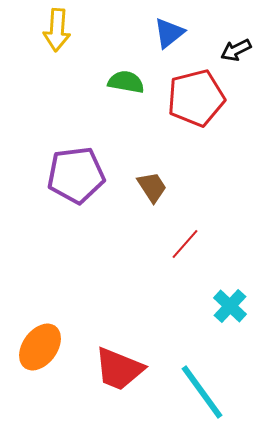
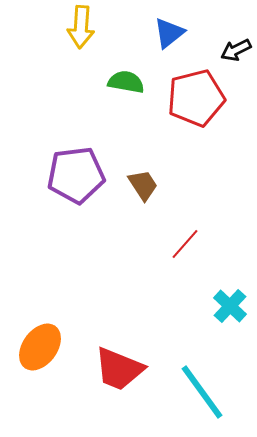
yellow arrow: moved 24 px right, 3 px up
brown trapezoid: moved 9 px left, 2 px up
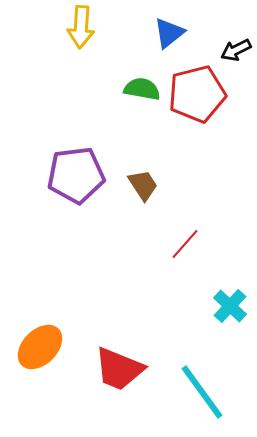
green semicircle: moved 16 px right, 7 px down
red pentagon: moved 1 px right, 4 px up
orange ellipse: rotated 9 degrees clockwise
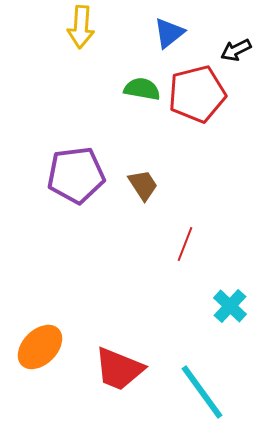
red line: rotated 20 degrees counterclockwise
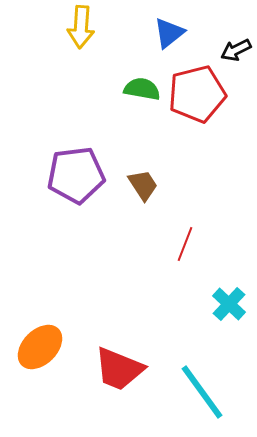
cyan cross: moved 1 px left, 2 px up
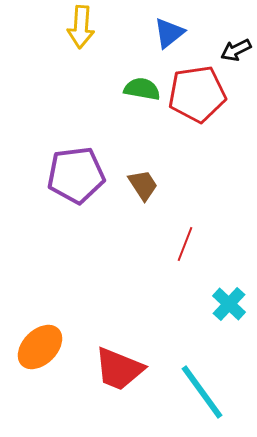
red pentagon: rotated 6 degrees clockwise
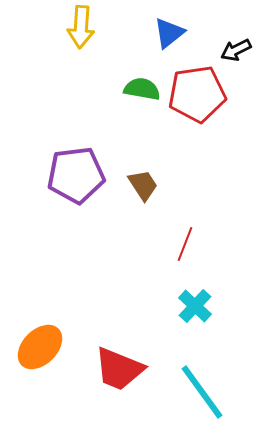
cyan cross: moved 34 px left, 2 px down
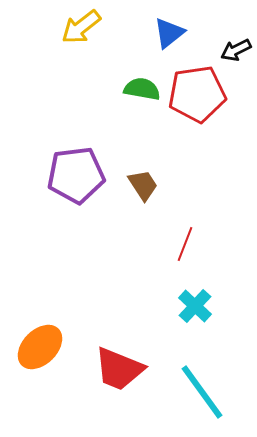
yellow arrow: rotated 48 degrees clockwise
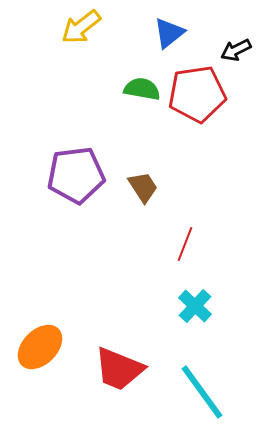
brown trapezoid: moved 2 px down
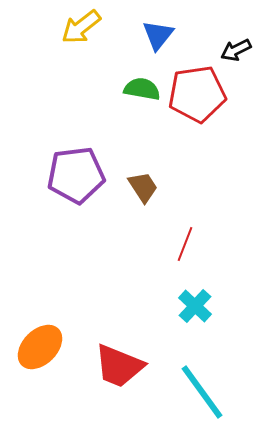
blue triangle: moved 11 px left, 2 px down; rotated 12 degrees counterclockwise
red trapezoid: moved 3 px up
